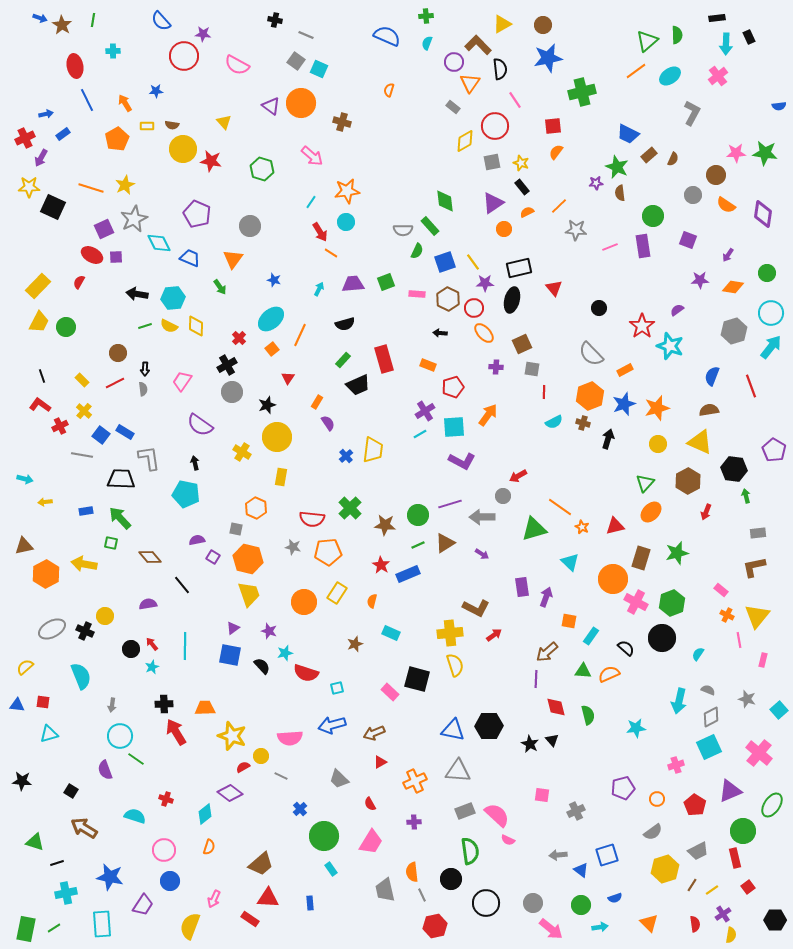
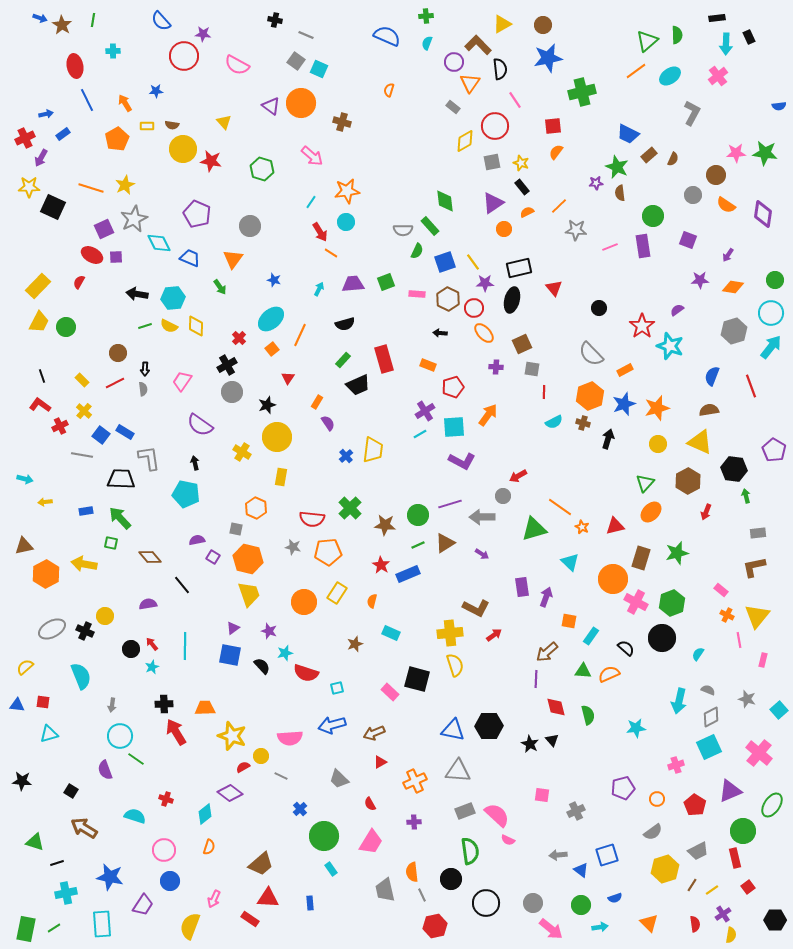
green circle at (767, 273): moved 8 px right, 7 px down
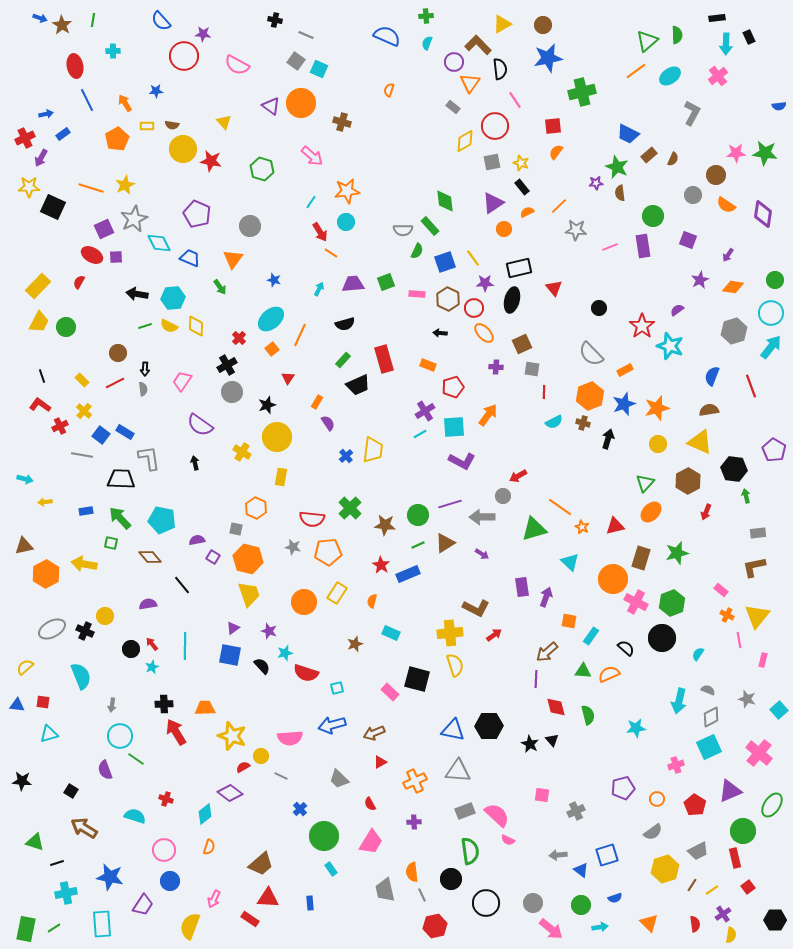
yellow line at (473, 262): moved 4 px up
purple star at (700, 280): rotated 24 degrees counterclockwise
cyan pentagon at (186, 494): moved 24 px left, 26 px down
